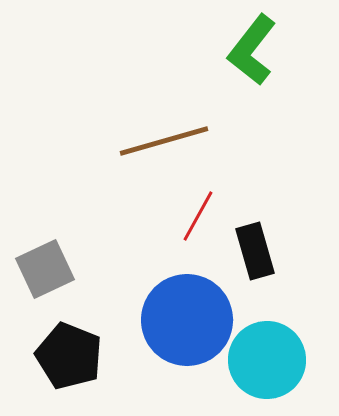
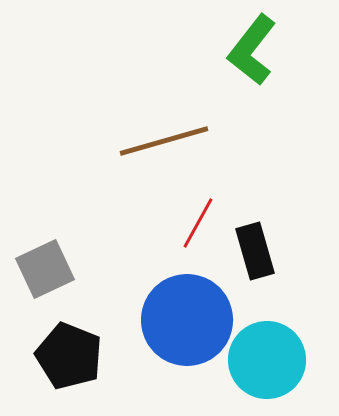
red line: moved 7 px down
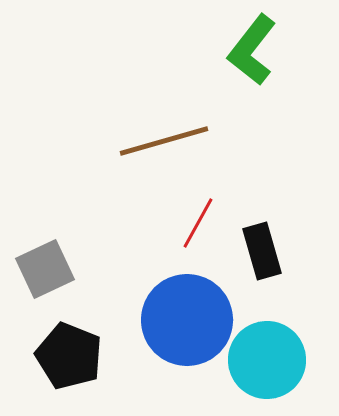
black rectangle: moved 7 px right
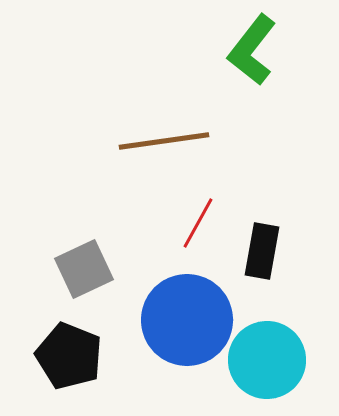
brown line: rotated 8 degrees clockwise
black rectangle: rotated 26 degrees clockwise
gray square: moved 39 px right
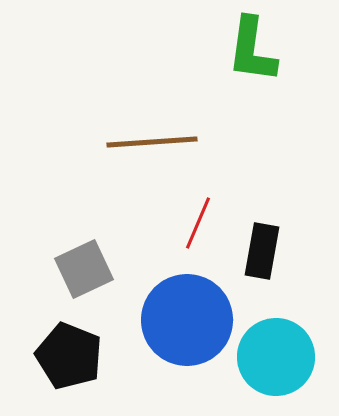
green L-shape: rotated 30 degrees counterclockwise
brown line: moved 12 px left, 1 px down; rotated 4 degrees clockwise
red line: rotated 6 degrees counterclockwise
cyan circle: moved 9 px right, 3 px up
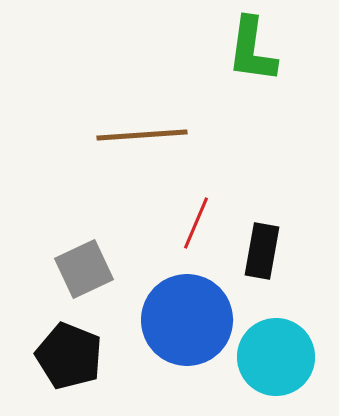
brown line: moved 10 px left, 7 px up
red line: moved 2 px left
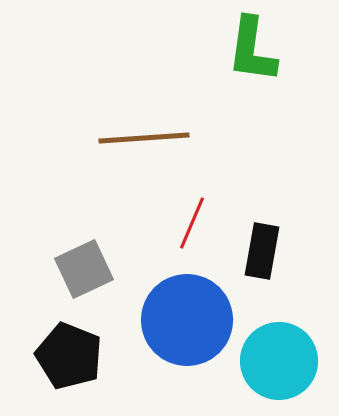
brown line: moved 2 px right, 3 px down
red line: moved 4 px left
cyan circle: moved 3 px right, 4 px down
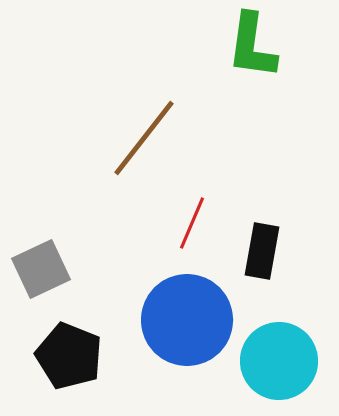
green L-shape: moved 4 px up
brown line: rotated 48 degrees counterclockwise
gray square: moved 43 px left
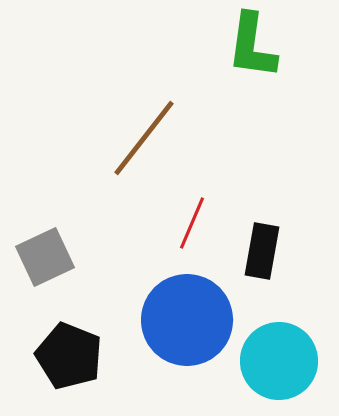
gray square: moved 4 px right, 12 px up
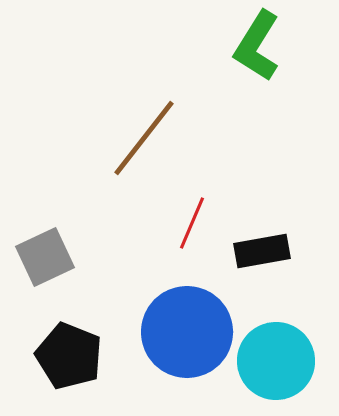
green L-shape: moved 5 px right; rotated 24 degrees clockwise
black rectangle: rotated 70 degrees clockwise
blue circle: moved 12 px down
cyan circle: moved 3 px left
